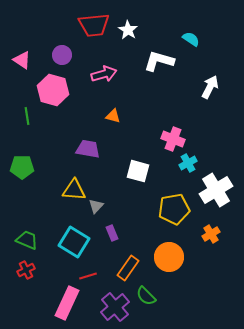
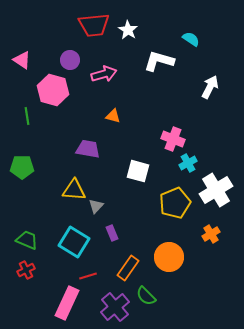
purple circle: moved 8 px right, 5 px down
yellow pentagon: moved 1 px right, 6 px up; rotated 12 degrees counterclockwise
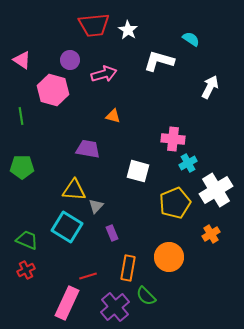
green line: moved 6 px left
pink cross: rotated 15 degrees counterclockwise
cyan square: moved 7 px left, 15 px up
orange rectangle: rotated 25 degrees counterclockwise
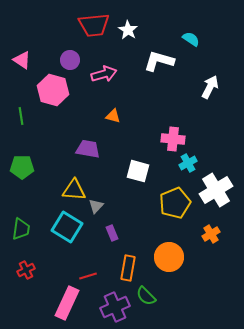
green trapezoid: moved 6 px left, 11 px up; rotated 75 degrees clockwise
purple cross: rotated 16 degrees clockwise
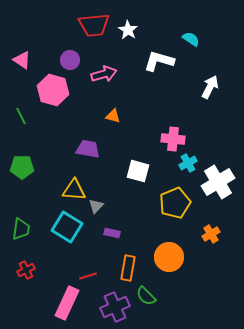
green line: rotated 18 degrees counterclockwise
white cross: moved 2 px right, 8 px up
purple rectangle: rotated 56 degrees counterclockwise
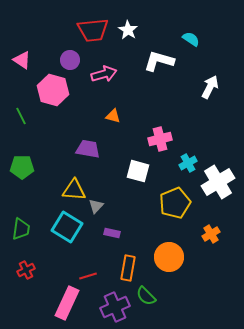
red trapezoid: moved 1 px left, 5 px down
pink cross: moved 13 px left; rotated 20 degrees counterclockwise
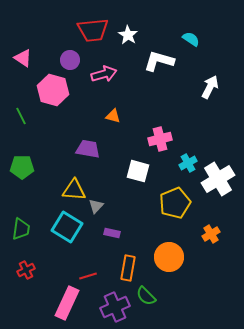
white star: moved 5 px down
pink triangle: moved 1 px right, 2 px up
white cross: moved 3 px up
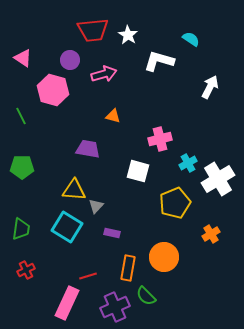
orange circle: moved 5 px left
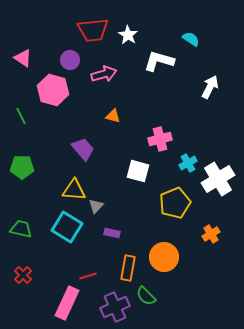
purple trapezoid: moved 5 px left; rotated 40 degrees clockwise
green trapezoid: rotated 85 degrees counterclockwise
red cross: moved 3 px left, 5 px down; rotated 18 degrees counterclockwise
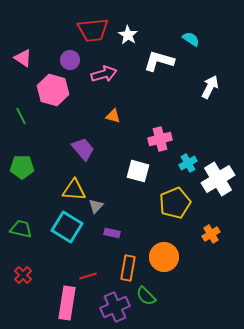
pink rectangle: rotated 16 degrees counterclockwise
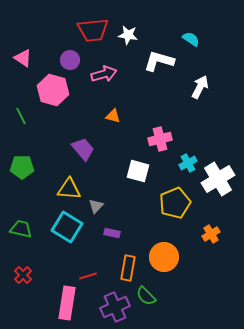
white star: rotated 24 degrees counterclockwise
white arrow: moved 10 px left
yellow triangle: moved 5 px left, 1 px up
